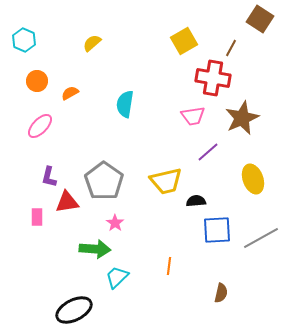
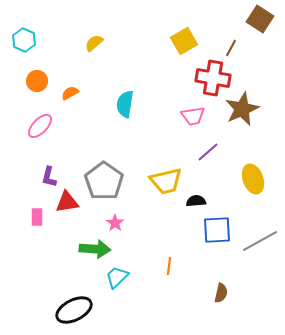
yellow semicircle: moved 2 px right
brown star: moved 9 px up
gray line: moved 1 px left, 3 px down
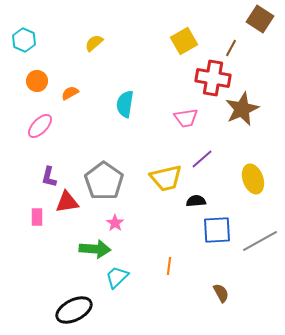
pink trapezoid: moved 7 px left, 2 px down
purple line: moved 6 px left, 7 px down
yellow trapezoid: moved 3 px up
brown semicircle: rotated 42 degrees counterclockwise
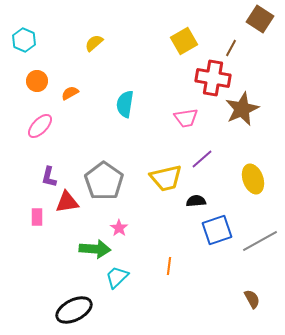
pink star: moved 4 px right, 5 px down
blue square: rotated 16 degrees counterclockwise
brown semicircle: moved 31 px right, 6 px down
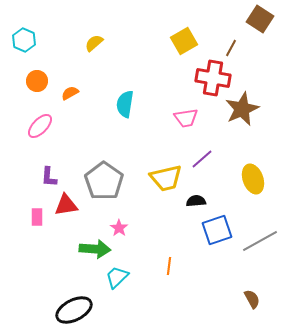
purple L-shape: rotated 10 degrees counterclockwise
red triangle: moved 1 px left, 3 px down
